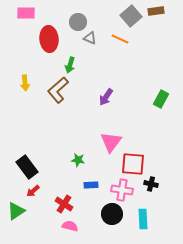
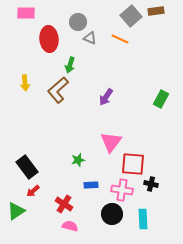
green star: rotated 24 degrees counterclockwise
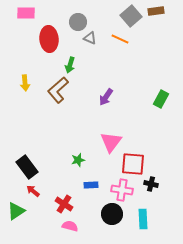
red arrow: rotated 80 degrees clockwise
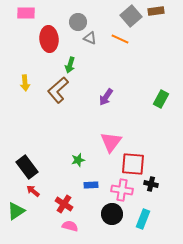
cyan rectangle: rotated 24 degrees clockwise
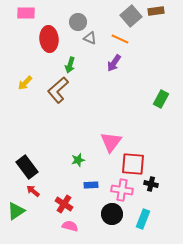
yellow arrow: rotated 49 degrees clockwise
purple arrow: moved 8 px right, 34 px up
